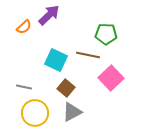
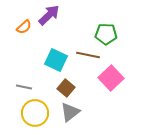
gray triangle: moved 2 px left; rotated 10 degrees counterclockwise
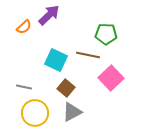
gray triangle: moved 2 px right; rotated 10 degrees clockwise
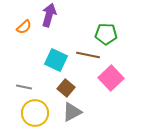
purple arrow: rotated 30 degrees counterclockwise
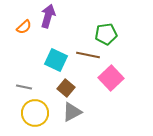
purple arrow: moved 1 px left, 1 px down
green pentagon: rotated 10 degrees counterclockwise
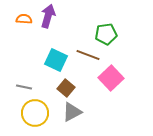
orange semicircle: moved 8 px up; rotated 133 degrees counterclockwise
brown line: rotated 10 degrees clockwise
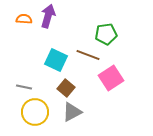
pink square: rotated 10 degrees clockwise
yellow circle: moved 1 px up
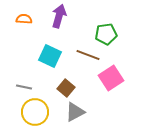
purple arrow: moved 11 px right
cyan square: moved 6 px left, 4 px up
gray triangle: moved 3 px right
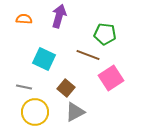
green pentagon: moved 1 px left; rotated 15 degrees clockwise
cyan square: moved 6 px left, 3 px down
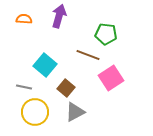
green pentagon: moved 1 px right
cyan square: moved 1 px right, 6 px down; rotated 15 degrees clockwise
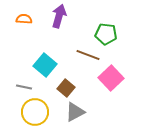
pink square: rotated 10 degrees counterclockwise
